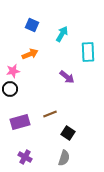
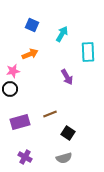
purple arrow: rotated 21 degrees clockwise
gray semicircle: rotated 56 degrees clockwise
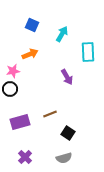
purple cross: rotated 16 degrees clockwise
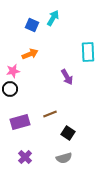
cyan arrow: moved 9 px left, 16 px up
